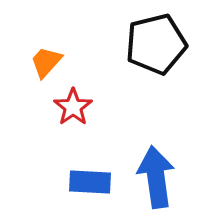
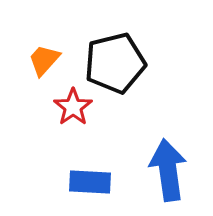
black pentagon: moved 41 px left, 19 px down
orange trapezoid: moved 2 px left, 2 px up
blue arrow: moved 12 px right, 7 px up
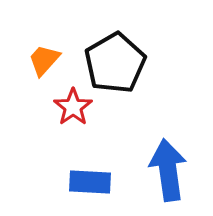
black pentagon: rotated 16 degrees counterclockwise
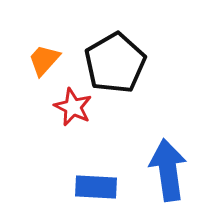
red star: rotated 12 degrees counterclockwise
blue rectangle: moved 6 px right, 5 px down
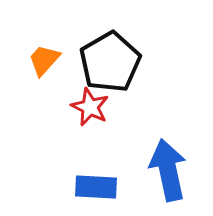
black pentagon: moved 5 px left, 1 px up
red star: moved 17 px right
blue arrow: rotated 4 degrees counterclockwise
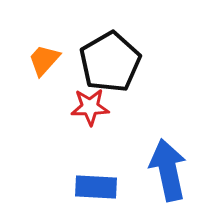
red star: rotated 27 degrees counterclockwise
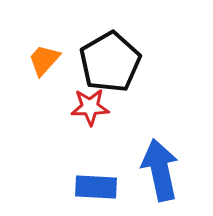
blue arrow: moved 8 px left
